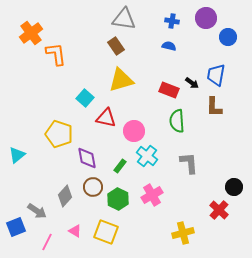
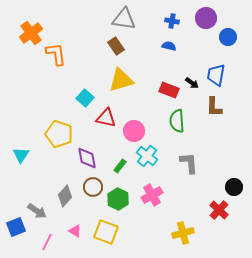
cyan triangle: moved 4 px right; rotated 18 degrees counterclockwise
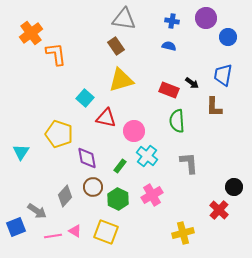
blue trapezoid: moved 7 px right
cyan triangle: moved 3 px up
pink line: moved 6 px right, 6 px up; rotated 54 degrees clockwise
